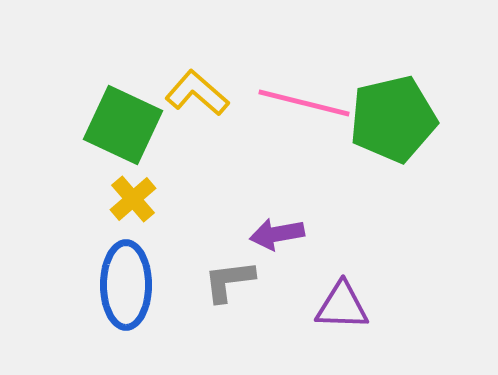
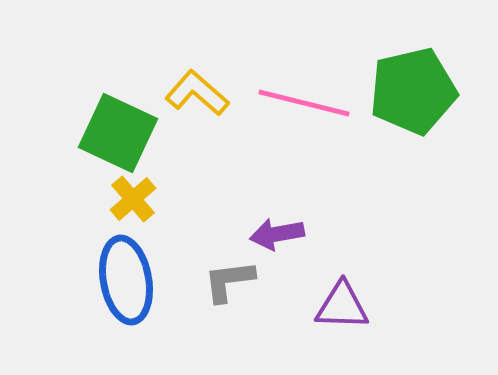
green pentagon: moved 20 px right, 28 px up
green square: moved 5 px left, 8 px down
blue ellipse: moved 5 px up; rotated 10 degrees counterclockwise
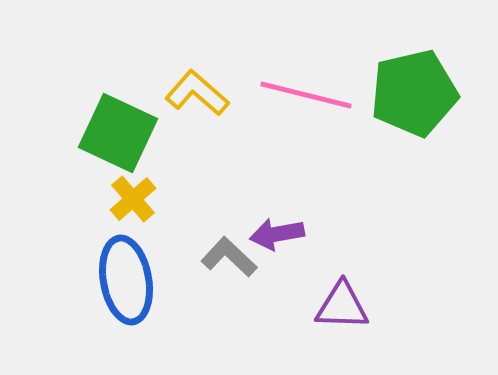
green pentagon: moved 1 px right, 2 px down
pink line: moved 2 px right, 8 px up
gray L-shape: moved 24 px up; rotated 50 degrees clockwise
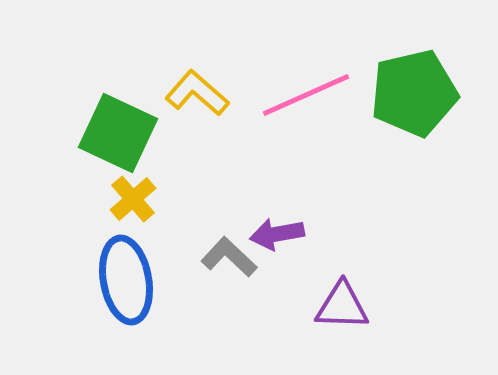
pink line: rotated 38 degrees counterclockwise
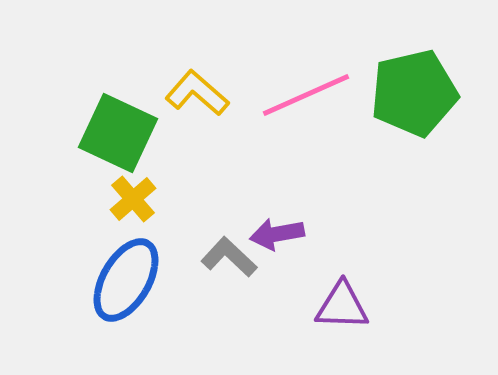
blue ellipse: rotated 40 degrees clockwise
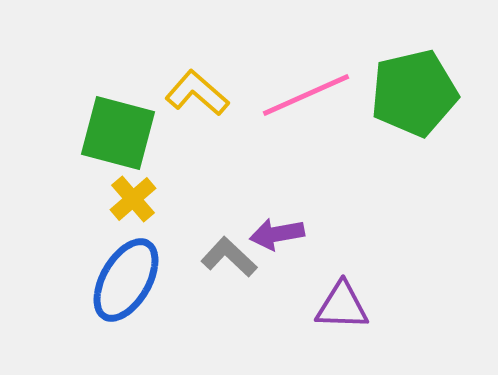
green square: rotated 10 degrees counterclockwise
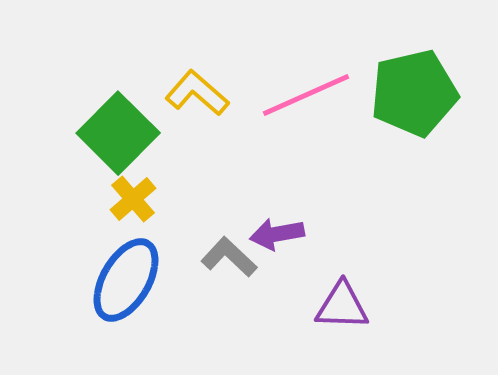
green square: rotated 30 degrees clockwise
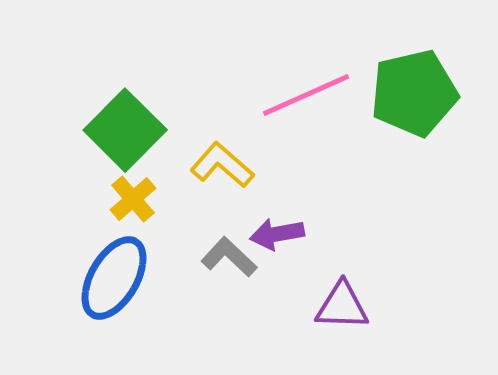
yellow L-shape: moved 25 px right, 72 px down
green square: moved 7 px right, 3 px up
blue ellipse: moved 12 px left, 2 px up
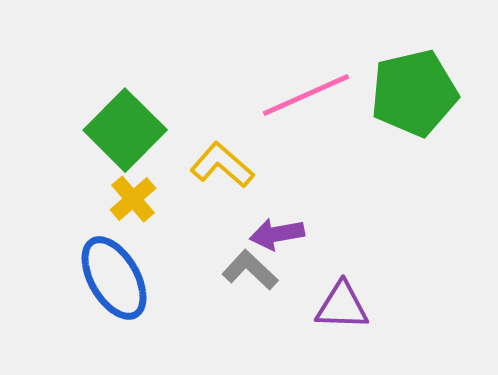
gray L-shape: moved 21 px right, 13 px down
blue ellipse: rotated 60 degrees counterclockwise
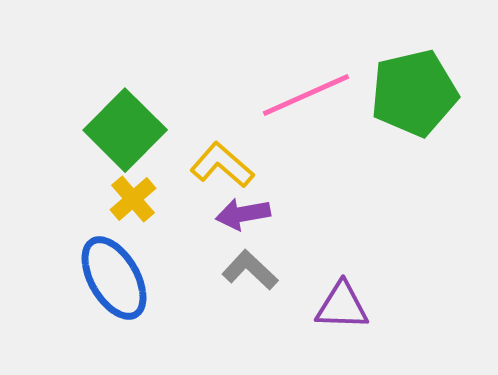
purple arrow: moved 34 px left, 20 px up
